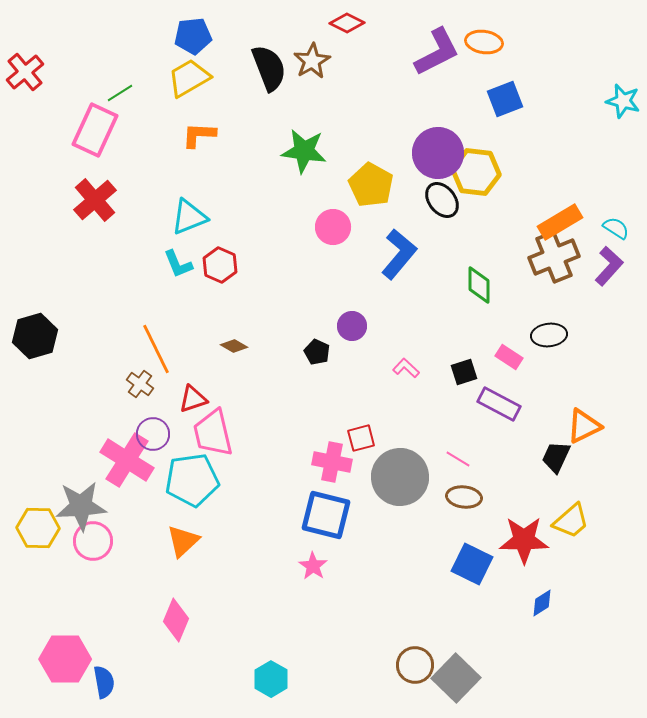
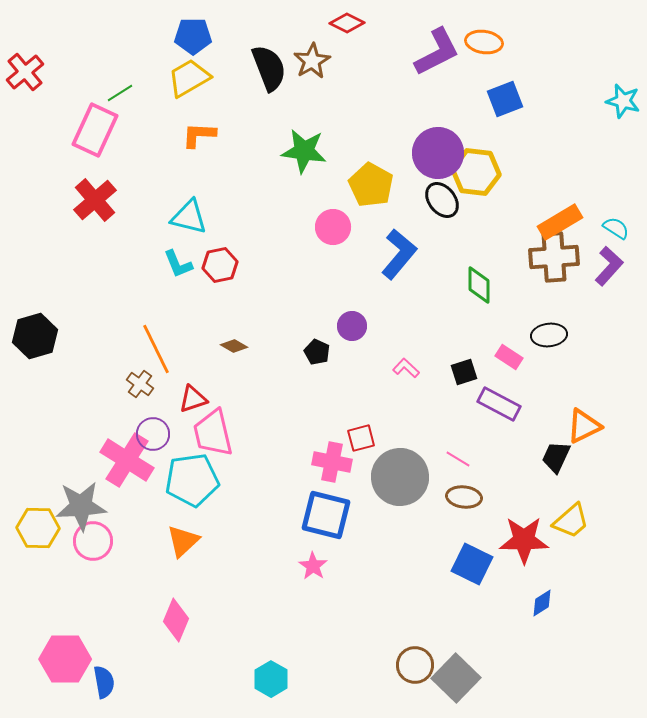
blue pentagon at (193, 36): rotated 6 degrees clockwise
cyan triangle at (189, 217): rotated 36 degrees clockwise
brown cross at (554, 257): rotated 18 degrees clockwise
red hexagon at (220, 265): rotated 24 degrees clockwise
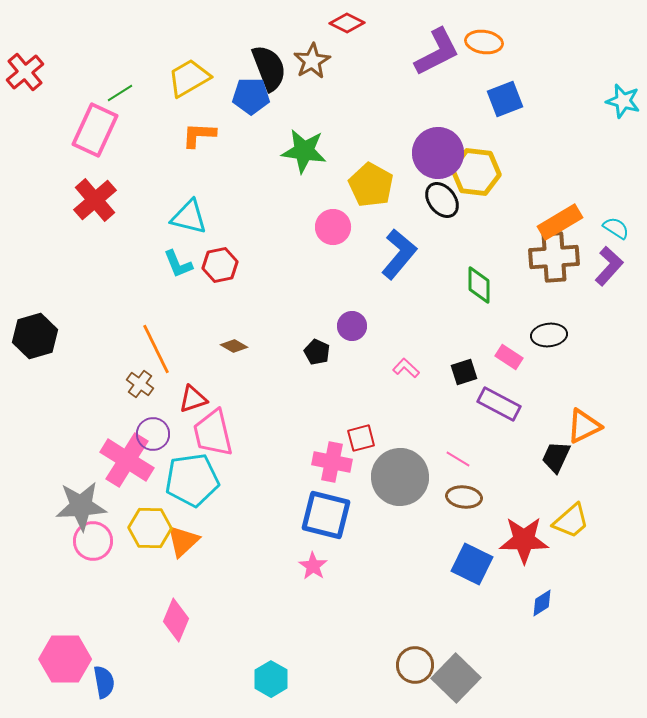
blue pentagon at (193, 36): moved 58 px right, 60 px down
yellow hexagon at (38, 528): moved 112 px right
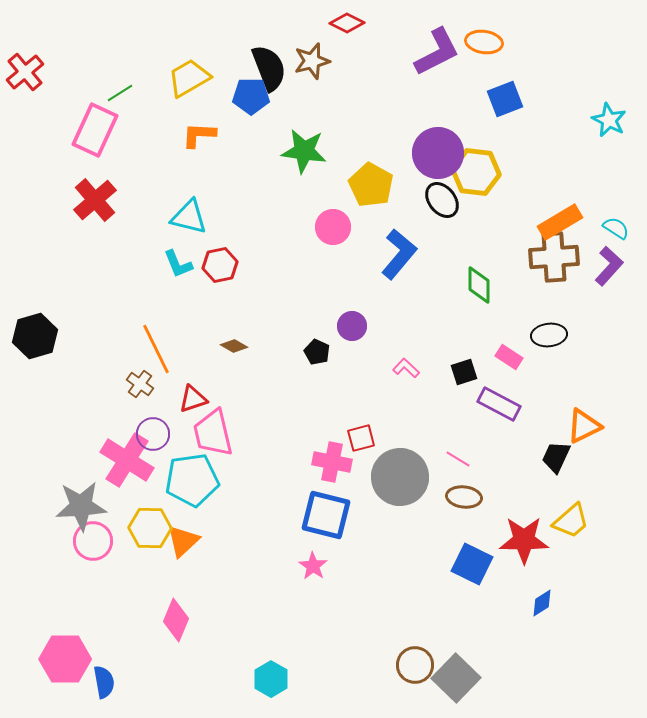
brown star at (312, 61): rotated 15 degrees clockwise
cyan star at (623, 101): moved 14 px left, 19 px down; rotated 12 degrees clockwise
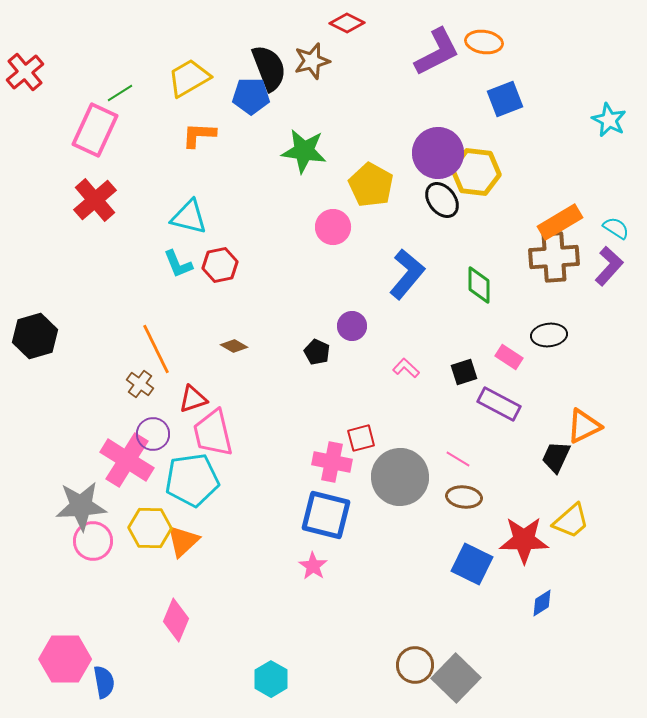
blue L-shape at (399, 254): moved 8 px right, 20 px down
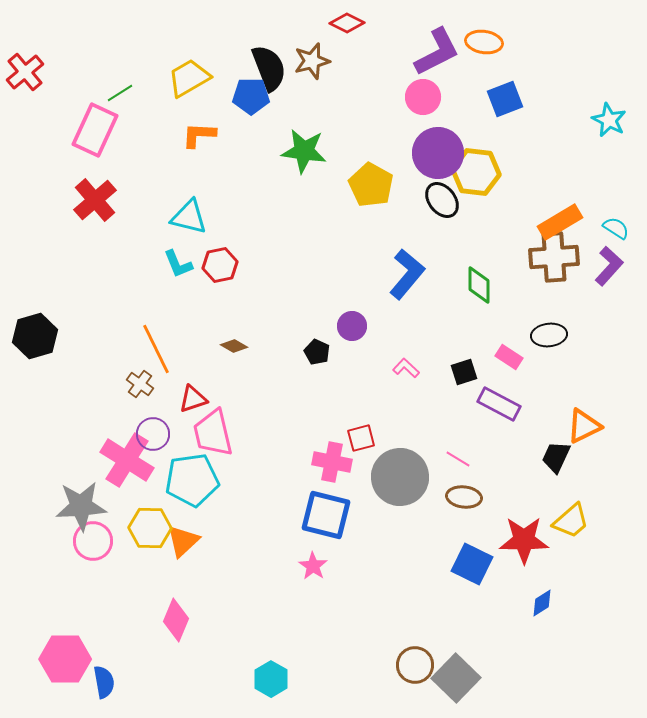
pink circle at (333, 227): moved 90 px right, 130 px up
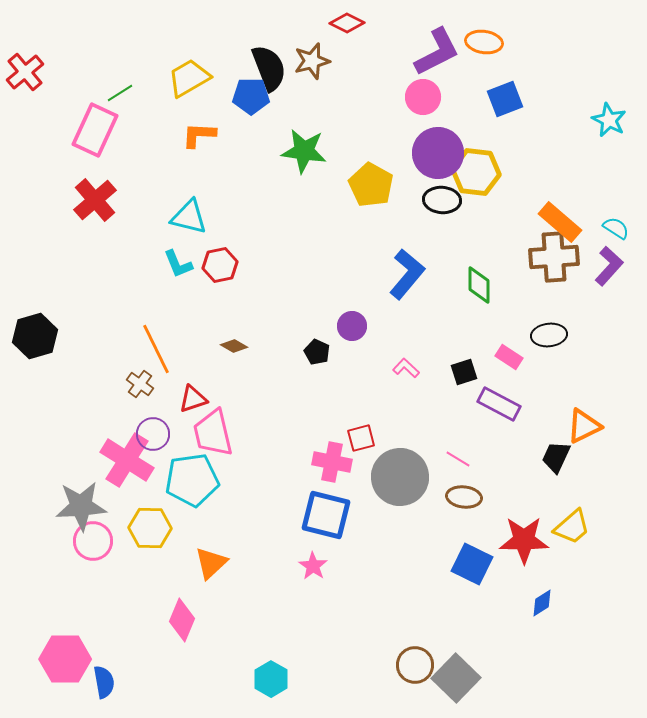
black ellipse at (442, 200): rotated 48 degrees counterclockwise
orange rectangle at (560, 222): rotated 72 degrees clockwise
yellow trapezoid at (571, 521): moved 1 px right, 6 px down
orange triangle at (183, 541): moved 28 px right, 22 px down
pink diamond at (176, 620): moved 6 px right
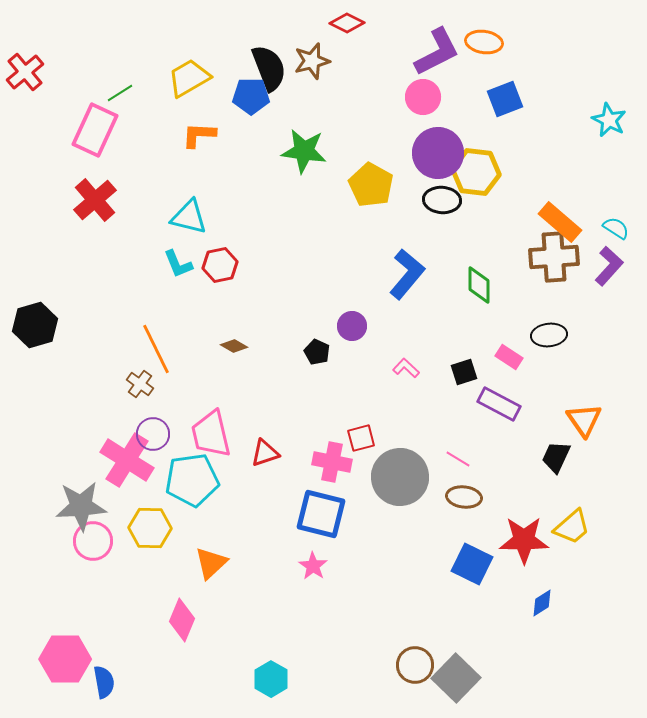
black hexagon at (35, 336): moved 11 px up
red triangle at (193, 399): moved 72 px right, 54 px down
orange triangle at (584, 426): moved 6 px up; rotated 39 degrees counterclockwise
pink trapezoid at (213, 433): moved 2 px left, 1 px down
blue square at (326, 515): moved 5 px left, 1 px up
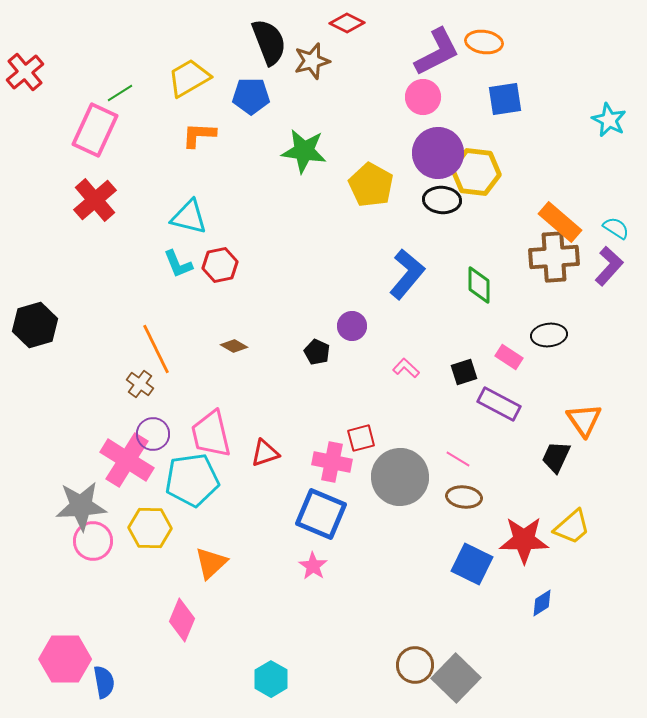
black semicircle at (269, 68): moved 26 px up
blue square at (505, 99): rotated 12 degrees clockwise
blue square at (321, 514): rotated 9 degrees clockwise
